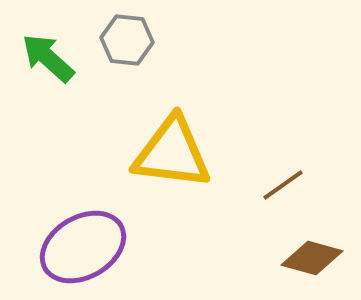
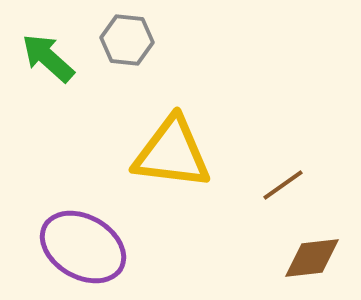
purple ellipse: rotated 60 degrees clockwise
brown diamond: rotated 22 degrees counterclockwise
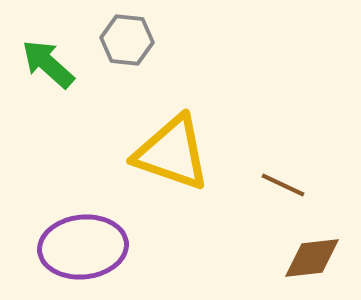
green arrow: moved 6 px down
yellow triangle: rotated 12 degrees clockwise
brown line: rotated 60 degrees clockwise
purple ellipse: rotated 36 degrees counterclockwise
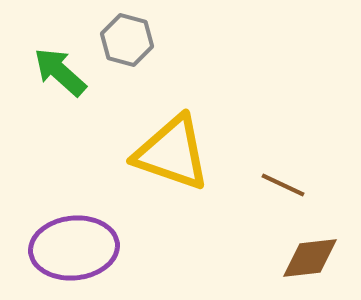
gray hexagon: rotated 9 degrees clockwise
green arrow: moved 12 px right, 8 px down
purple ellipse: moved 9 px left, 1 px down
brown diamond: moved 2 px left
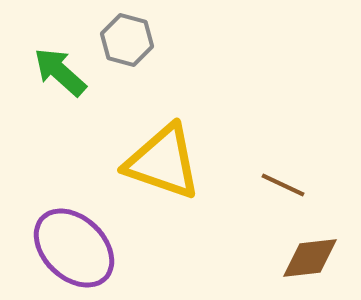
yellow triangle: moved 9 px left, 9 px down
purple ellipse: rotated 50 degrees clockwise
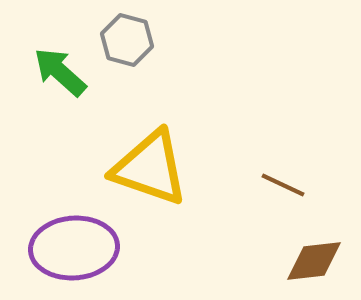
yellow triangle: moved 13 px left, 6 px down
purple ellipse: rotated 48 degrees counterclockwise
brown diamond: moved 4 px right, 3 px down
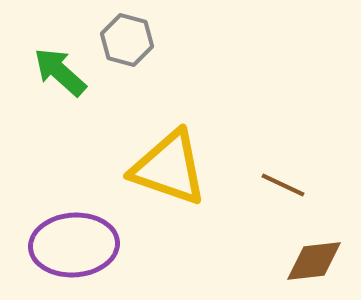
yellow triangle: moved 19 px right
purple ellipse: moved 3 px up
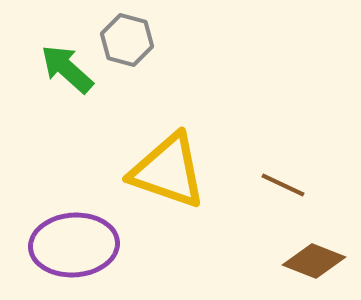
green arrow: moved 7 px right, 3 px up
yellow triangle: moved 1 px left, 3 px down
brown diamond: rotated 28 degrees clockwise
